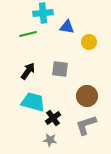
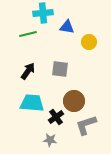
brown circle: moved 13 px left, 5 px down
cyan trapezoid: moved 1 px left, 1 px down; rotated 10 degrees counterclockwise
black cross: moved 3 px right, 1 px up
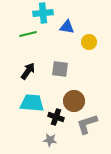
black cross: rotated 35 degrees counterclockwise
gray L-shape: moved 1 px right, 1 px up
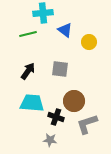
blue triangle: moved 2 px left, 3 px down; rotated 28 degrees clockwise
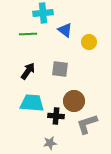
green line: rotated 12 degrees clockwise
black cross: moved 1 px up; rotated 14 degrees counterclockwise
gray star: moved 3 px down; rotated 16 degrees counterclockwise
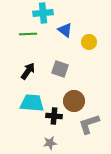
gray square: rotated 12 degrees clockwise
black cross: moved 2 px left
gray L-shape: moved 2 px right
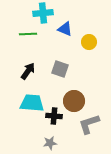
blue triangle: moved 1 px up; rotated 14 degrees counterclockwise
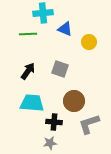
black cross: moved 6 px down
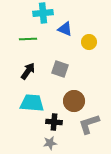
green line: moved 5 px down
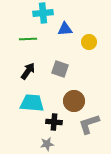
blue triangle: rotated 28 degrees counterclockwise
gray star: moved 3 px left, 1 px down
